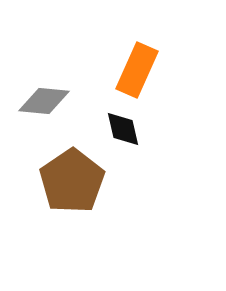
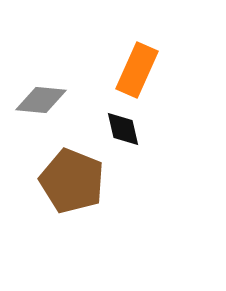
gray diamond: moved 3 px left, 1 px up
brown pentagon: rotated 16 degrees counterclockwise
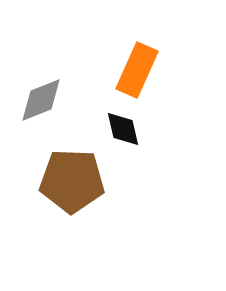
gray diamond: rotated 27 degrees counterclockwise
brown pentagon: rotated 20 degrees counterclockwise
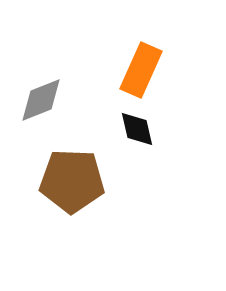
orange rectangle: moved 4 px right
black diamond: moved 14 px right
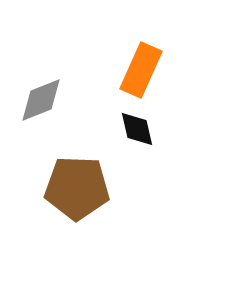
brown pentagon: moved 5 px right, 7 px down
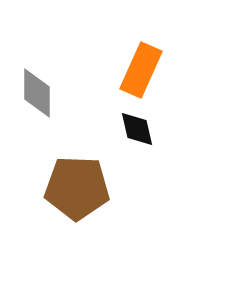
gray diamond: moved 4 px left, 7 px up; rotated 69 degrees counterclockwise
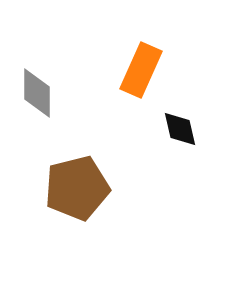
black diamond: moved 43 px right
brown pentagon: rotated 16 degrees counterclockwise
